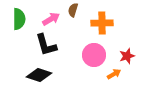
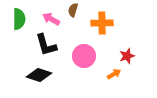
pink arrow: rotated 120 degrees counterclockwise
pink circle: moved 10 px left, 1 px down
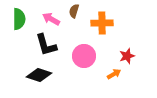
brown semicircle: moved 1 px right, 1 px down
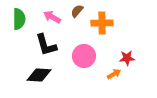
brown semicircle: moved 3 px right; rotated 24 degrees clockwise
pink arrow: moved 1 px right, 2 px up
red star: moved 2 px down; rotated 14 degrees clockwise
black diamond: rotated 15 degrees counterclockwise
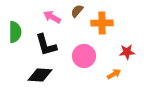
green semicircle: moved 4 px left, 13 px down
red star: moved 6 px up
black diamond: moved 1 px right
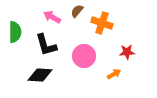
orange cross: rotated 20 degrees clockwise
